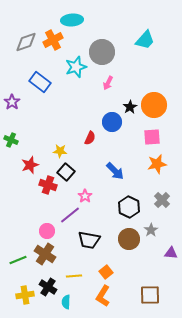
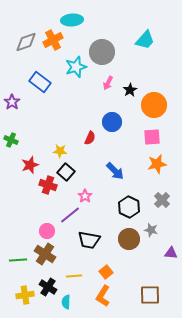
black star: moved 17 px up
gray star: rotated 24 degrees counterclockwise
green line: rotated 18 degrees clockwise
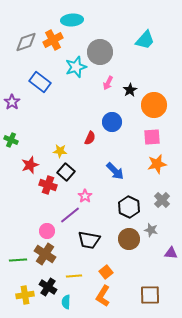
gray circle: moved 2 px left
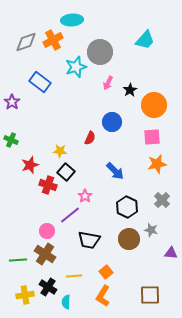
black hexagon: moved 2 px left
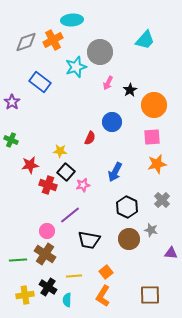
red star: rotated 12 degrees clockwise
blue arrow: moved 1 px down; rotated 72 degrees clockwise
pink star: moved 2 px left, 11 px up; rotated 24 degrees clockwise
cyan semicircle: moved 1 px right, 2 px up
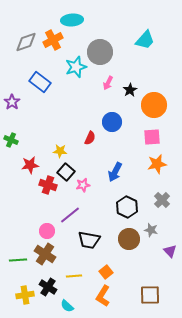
purple triangle: moved 1 px left, 2 px up; rotated 40 degrees clockwise
cyan semicircle: moved 6 px down; rotated 48 degrees counterclockwise
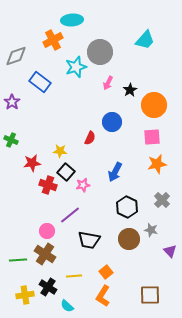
gray diamond: moved 10 px left, 14 px down
red star: moved 2 px right, 2 px up
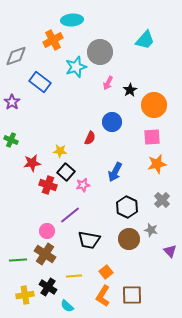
brown square: moved 18 px left
